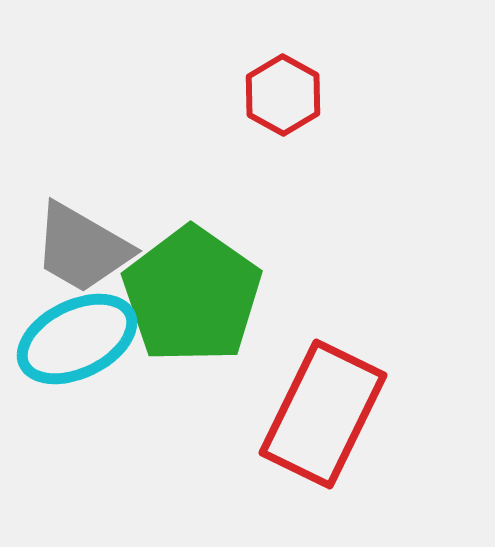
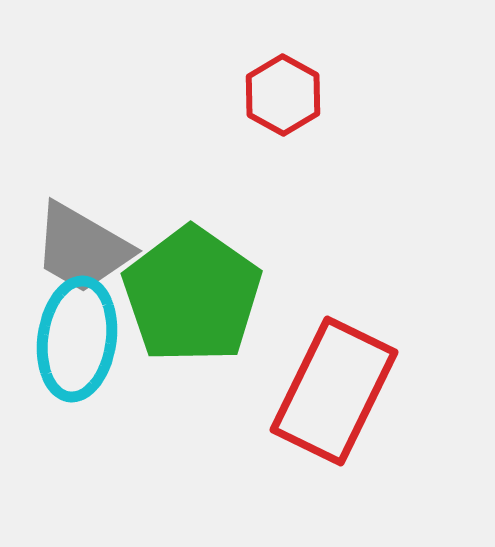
cyan ellipse: rotated 56 degrees counterclockwise
red rectangle: moved 11 px right, 23 px up
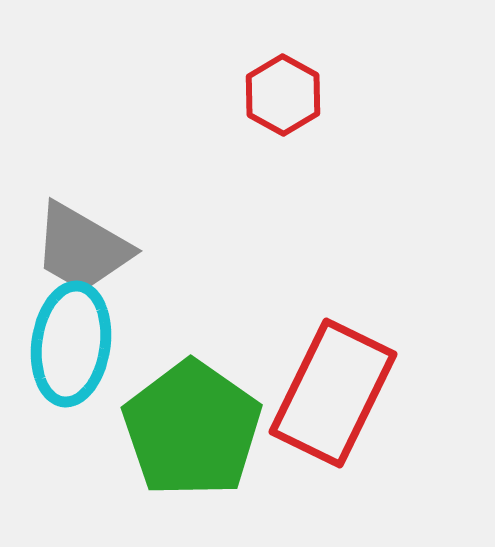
green pentagon: moved 134 px down
cyan ellipse: moved 6 px left, 5 px down
red rectangle: moved 1 px left, 2 px down
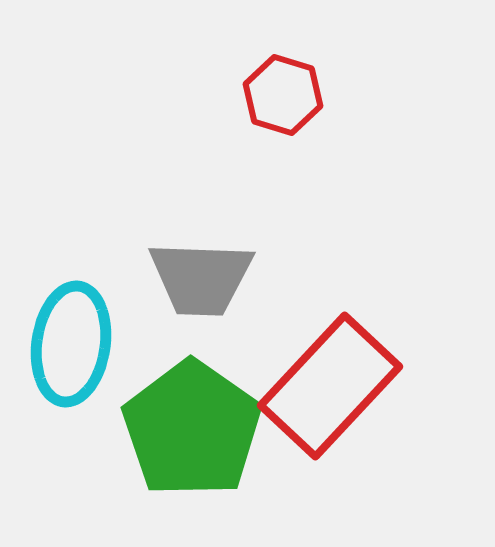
red hexagon: rotated 12 degrees counterclockwise
gray trapezoid: moved 119 px right, 30 px down; rotated 28 degrees counterclockwise
red rectangle: moved 3 px left, 7 px up; rotated 17 degrees clockwise
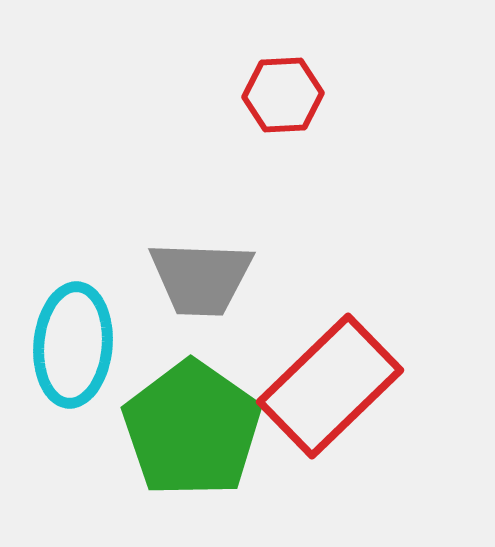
red hexagon: rotated 20 degrees counterclockwise
cyan ellipse: moved 2 px right, 1 px down; rotated 3 degrees counterclockwise
red rectangle: rotated 3 degrees clockwise
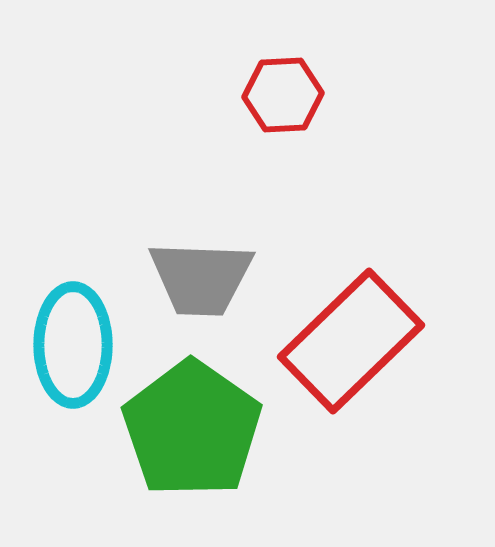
cyan ellipse: rotated 5 degrees counterclockwise
red rectangle: moved 21 px right, 45 px up
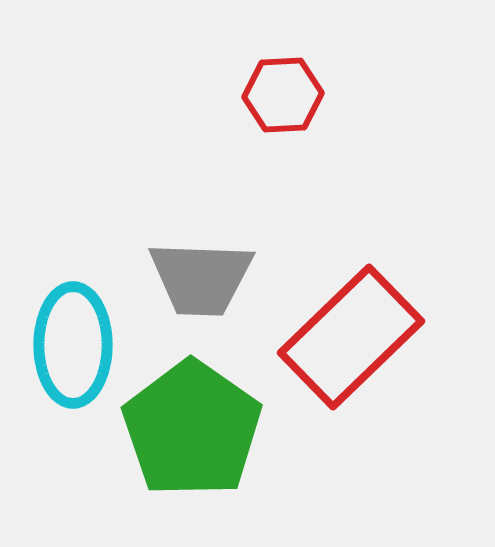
red rectangle: moved 4 px up
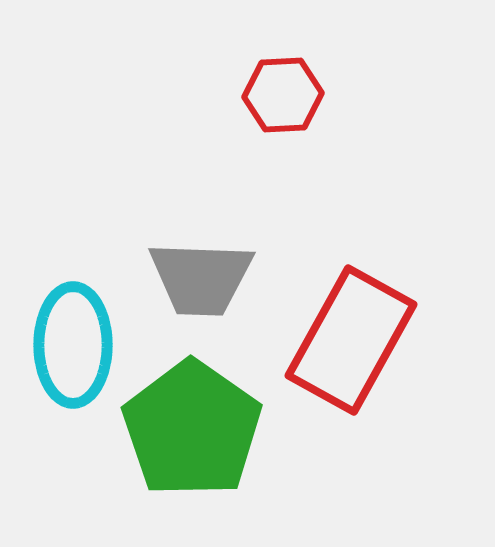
red rectangle: moved 3 px down; rotated 17 degrees counterclockwise
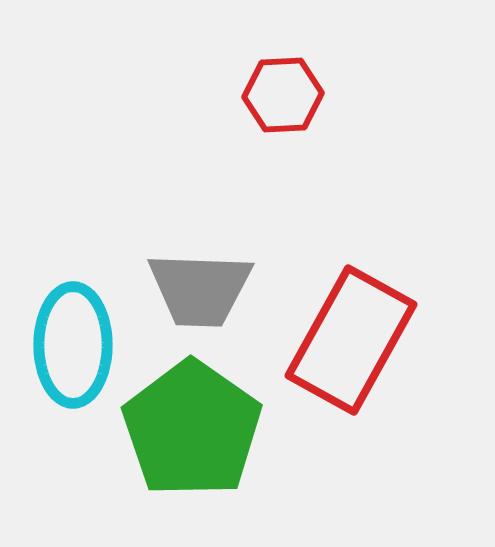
gray trapezoid: moved 1 px left, 11 px down
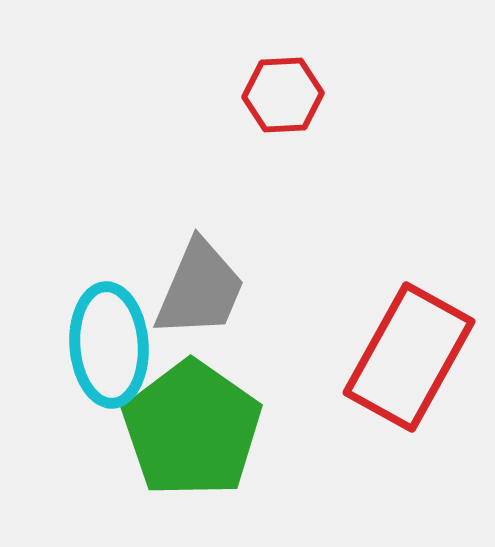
gray trapezoid: rotated 69 degrees counterclockwise
red rectangle: moved 58 px right, 17 px down
cyan ellipse: moved 36 px right; rotated 4 degrees counterclockwise
